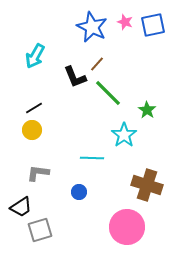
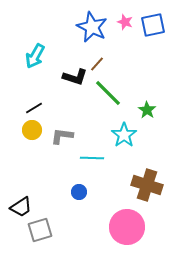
black L-shape: rotated 50 degrees counterclockwise
gray L-shape: moved 24 px right, 37 px up
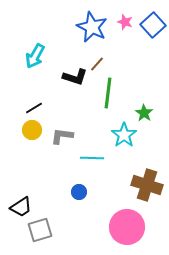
blue square: rotated 30 degrees counterclockwise
green line: rotated 52 degrees clockwise
green star: moved 3 px left, 3 px down
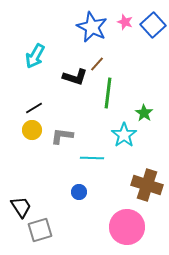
black trapezoid: rotated 90 degrees counterclockwise
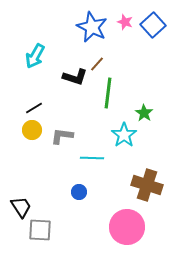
gray square: rotated 20 degrees clockwise
